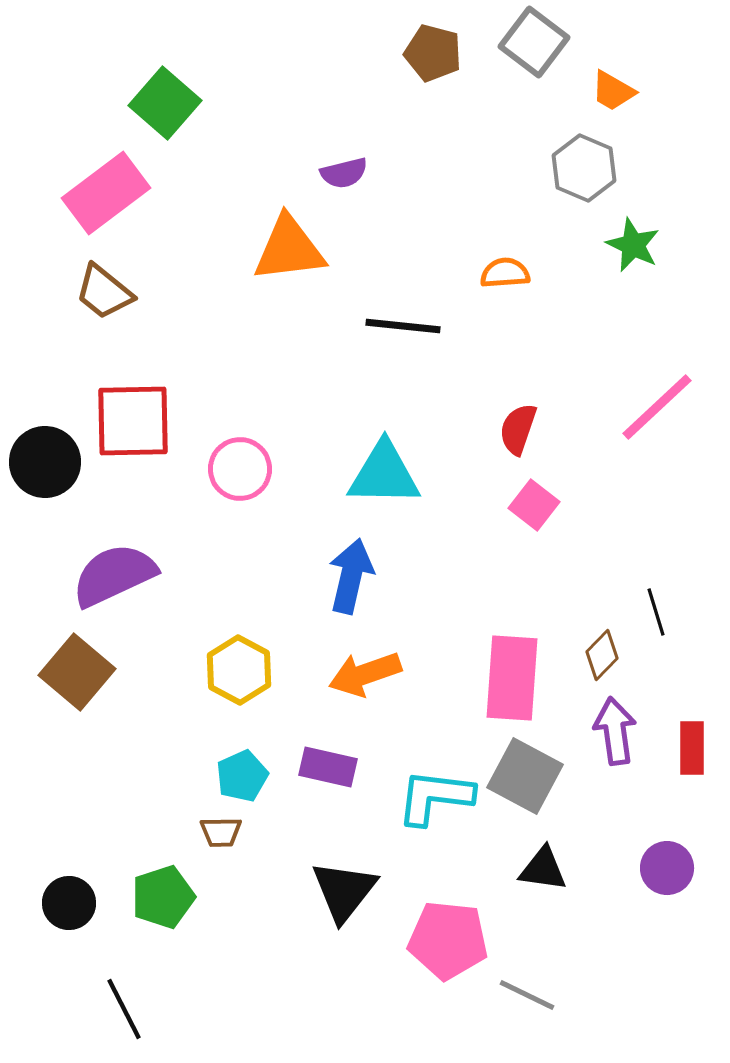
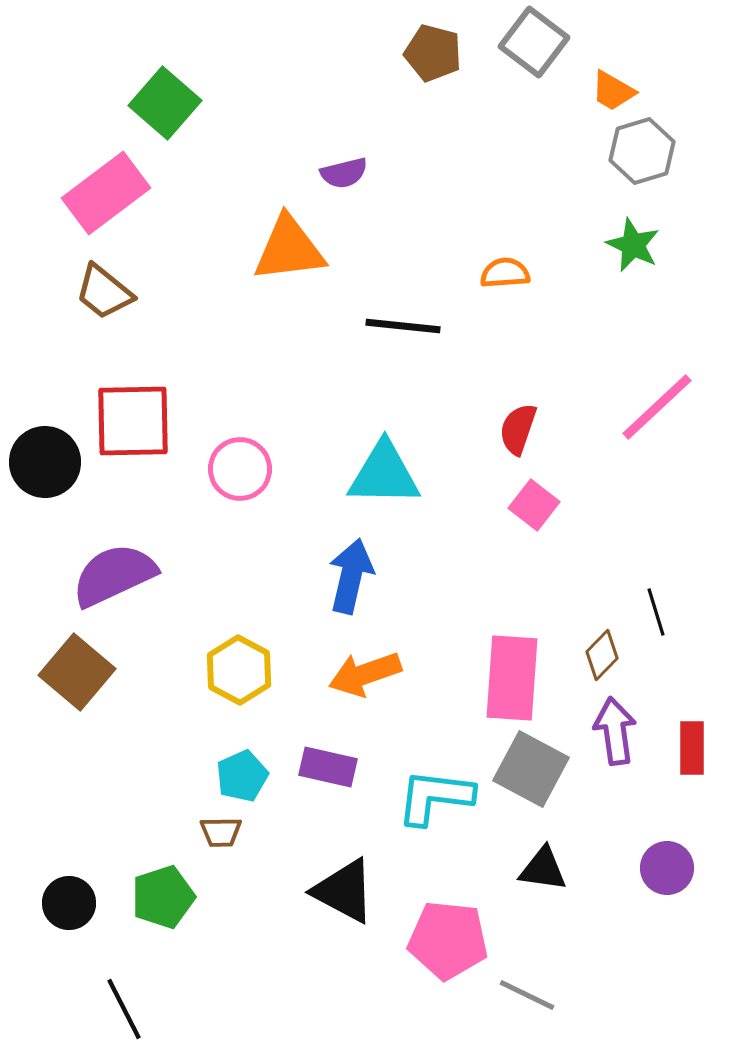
gray hexagon at (584, 168): moved 58 px right, 17 px up; rotated 20 degrees clockwise
gray square at (525, 776): moved 6 px right, 7 px up
black triangle at (344, 891): rotated 40 degrees counterclockwise
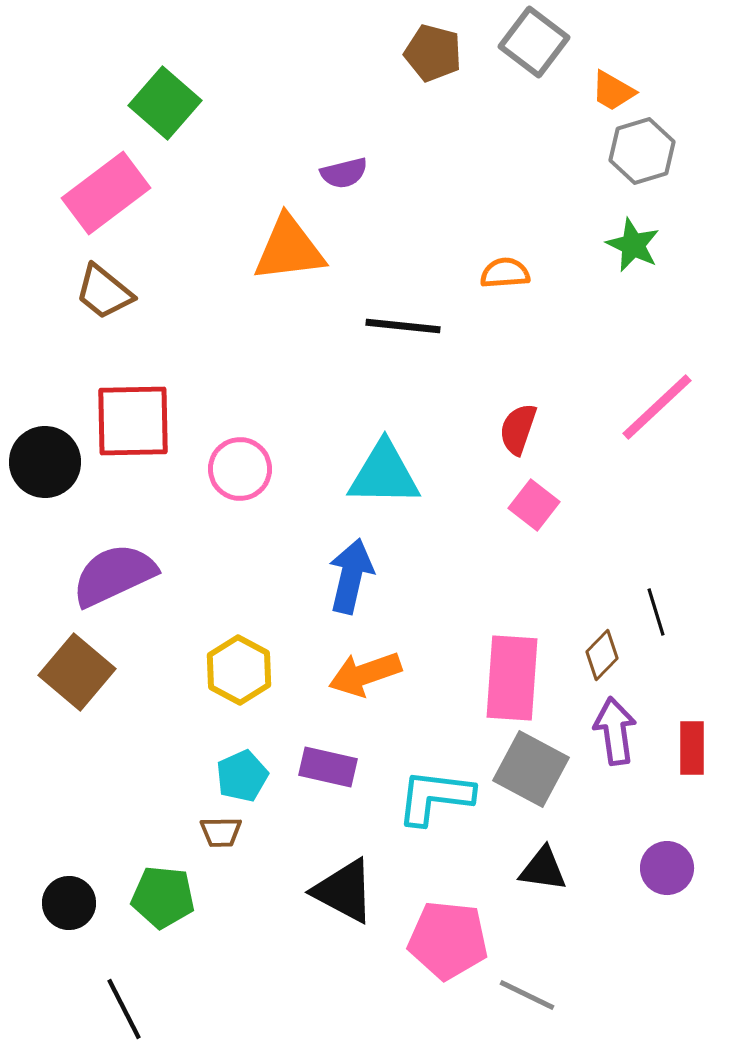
green pentagon at (163, 897): rotated 24 degrees clockwise
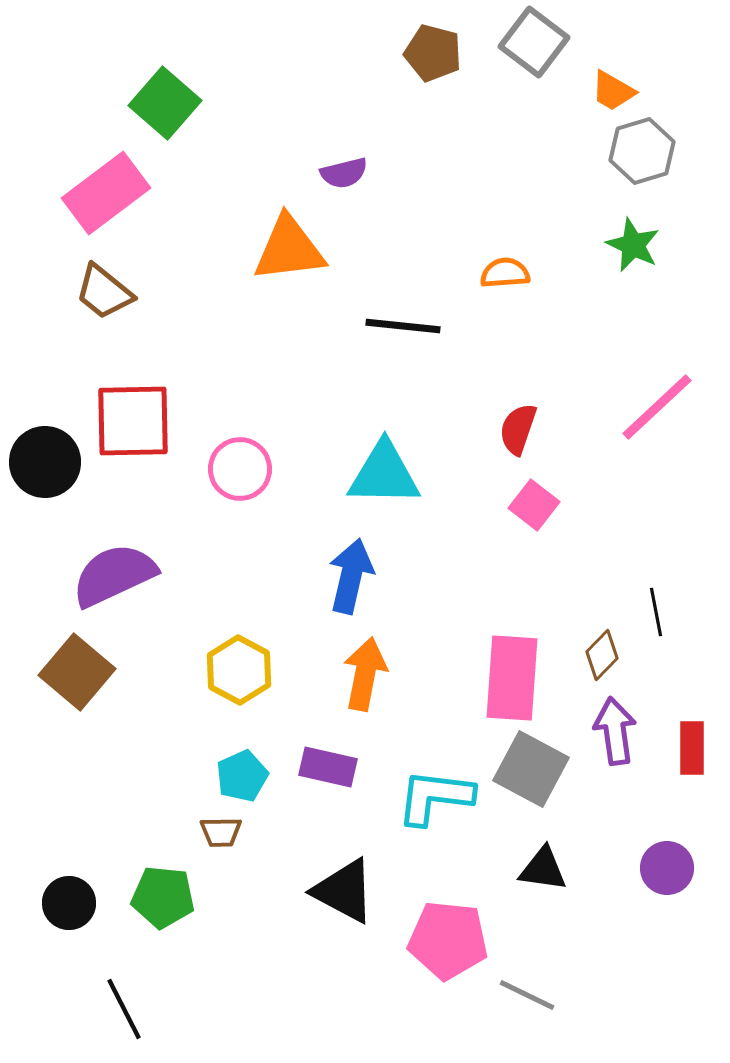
black line at (656, 612): rotated 6 degrees clockwise
orange arrow at (365, 674): rotated 120 degrees clockwise
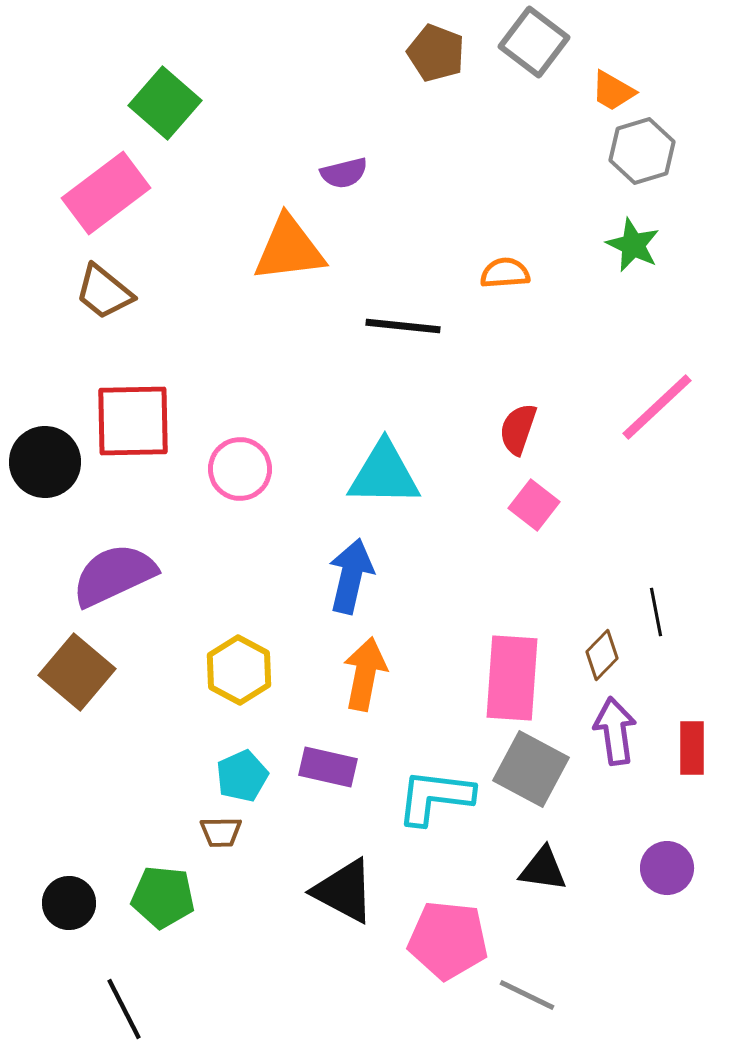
brown pentagon at (433, 53): moved 3 px right; rotated 6 degrees clockwise
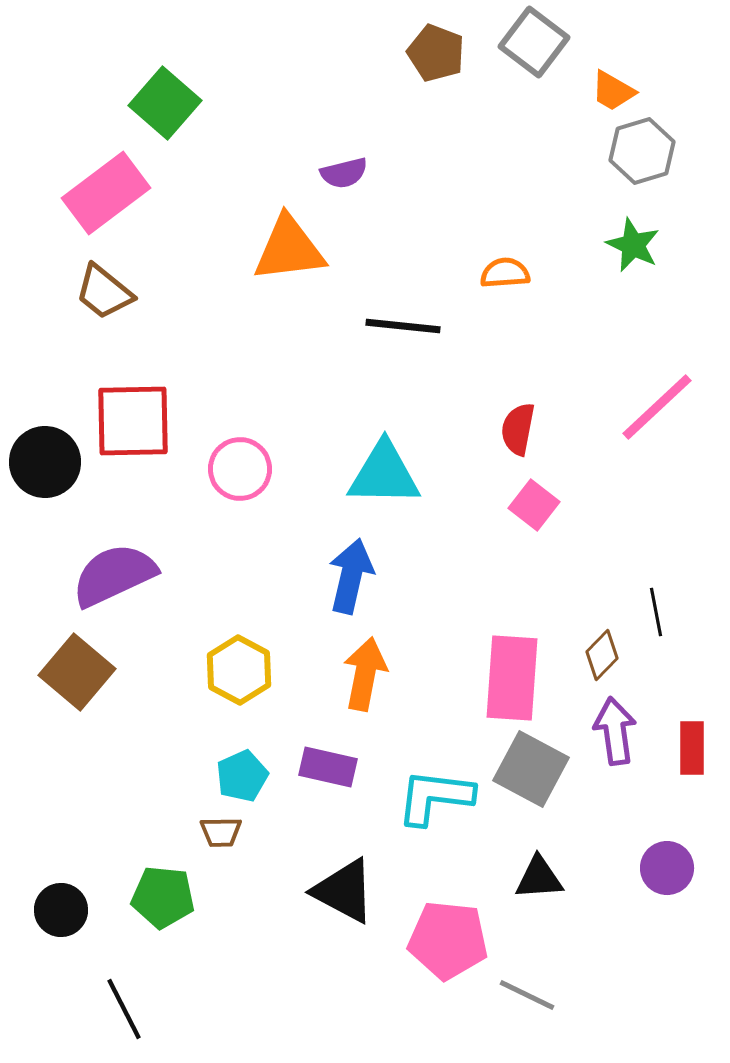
red semicircle at (518, 429): rotated 8 degrees counterclockwise
black triangle at (543, 869): moved 4 px left, 9 px down; rotated 12 degrees counterclockwise
black circle at (69, 903): moved 8 px left, 7 px down
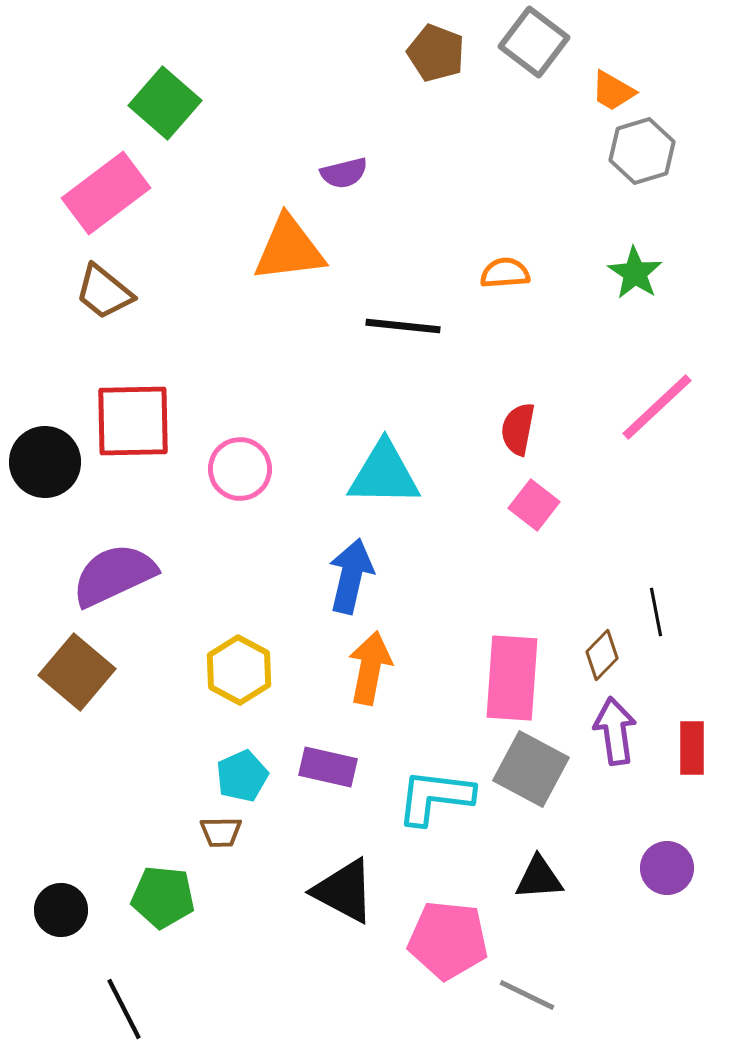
green star at (633, 245): moved 2 px right, 28 px down; rotated 8 degrees clockwise
orange arrow at (365, 674): moved 5 px right, 6 px up
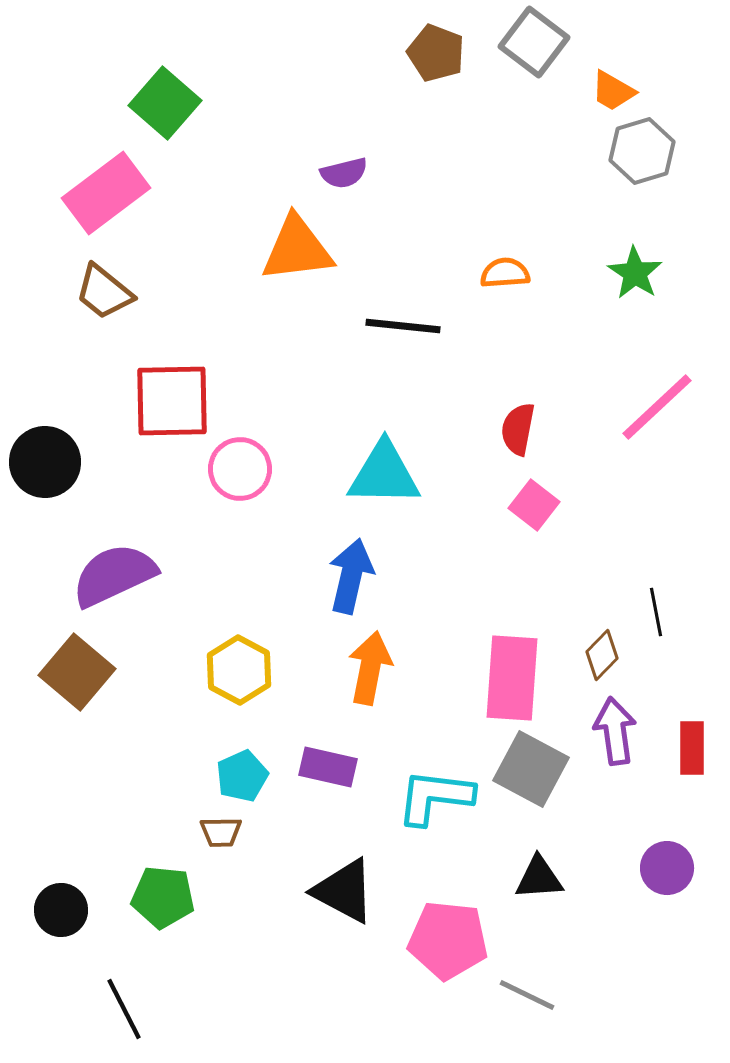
orange triangle at (289, 249): moved 8 px right
red square at (133, 421): moved 39 px right, 20 px up
